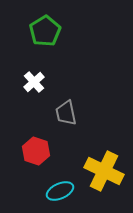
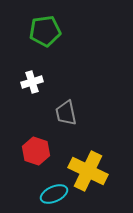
green pentagon: rotated 24 degrees clockwise
white cross: moved 2 px left; rotated 25 degrees clockwise
yellow cross: moved 16 px left
cyan ellipse: moved 6 px left, 3 px down
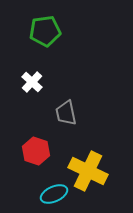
white cross: rotated 30 degrees counterclockwise
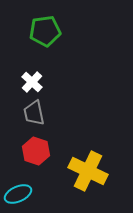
gray trapezoid: moved 32 px left
cyan ellipse: moved 36 px left
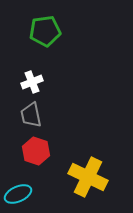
white cross: rotated 25 degrees clockwise
gray trapezoid: moved 3 px left, 2 px down
yellow cross: moved 6 px down
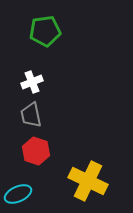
yellow cross: moved 4 px down
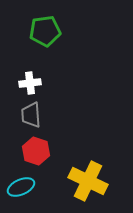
white cross: moved 2 px left, 1 px down; rotated 15 degrees clockwise
gray trapezoid: rotated 8 degrees clockwise
cyan ellipse: moved 3 px right, 7 px up
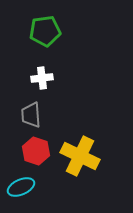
white cross: moved 12 px right, 5 px up
yellow cross: moved 8 px left, 25 px up
